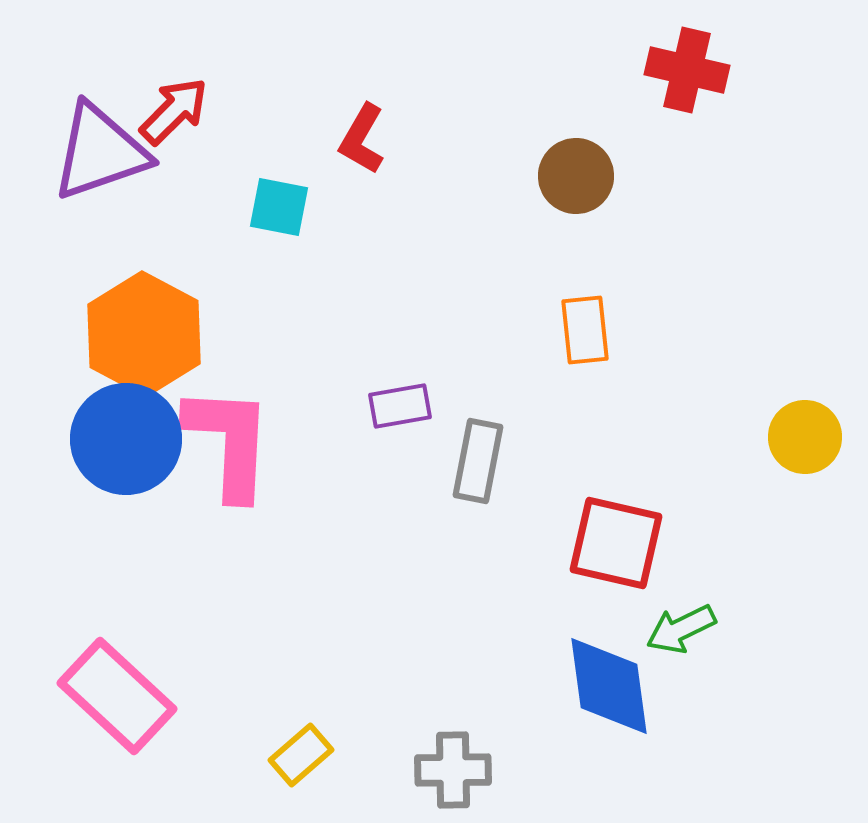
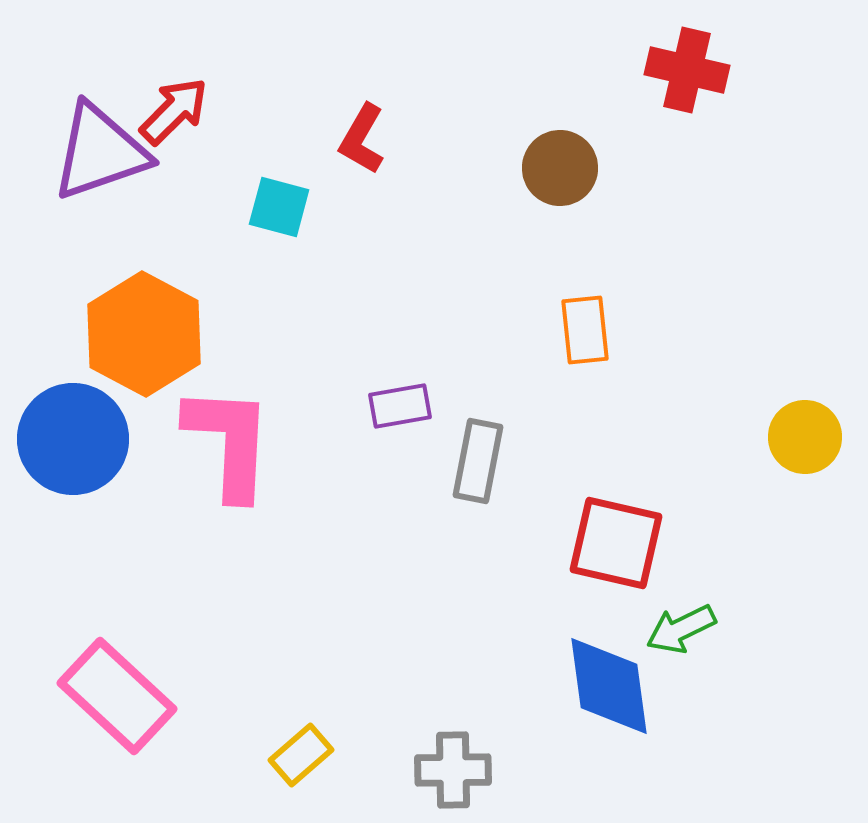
brown circle: moved 16 px left, 8 px up
cyan square: rotated 4 degrees clockwise
blue circle: moved 53 px left
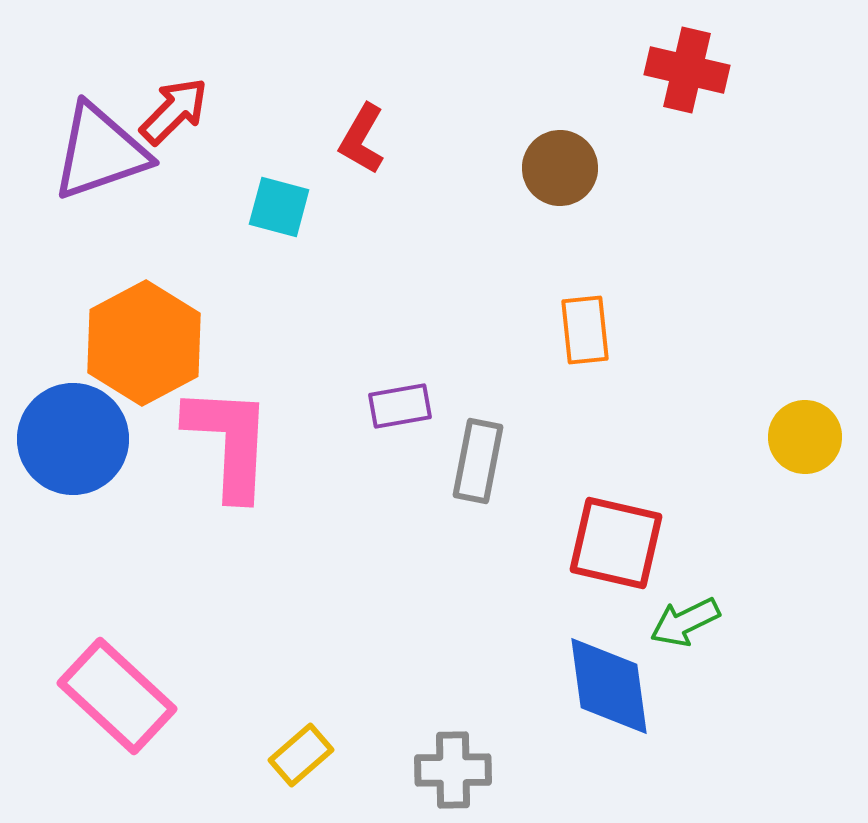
orange hexagon: moved 9 px down; rotated 4 degrees clockwise
green arrow: moved 4 px right, 7 px up
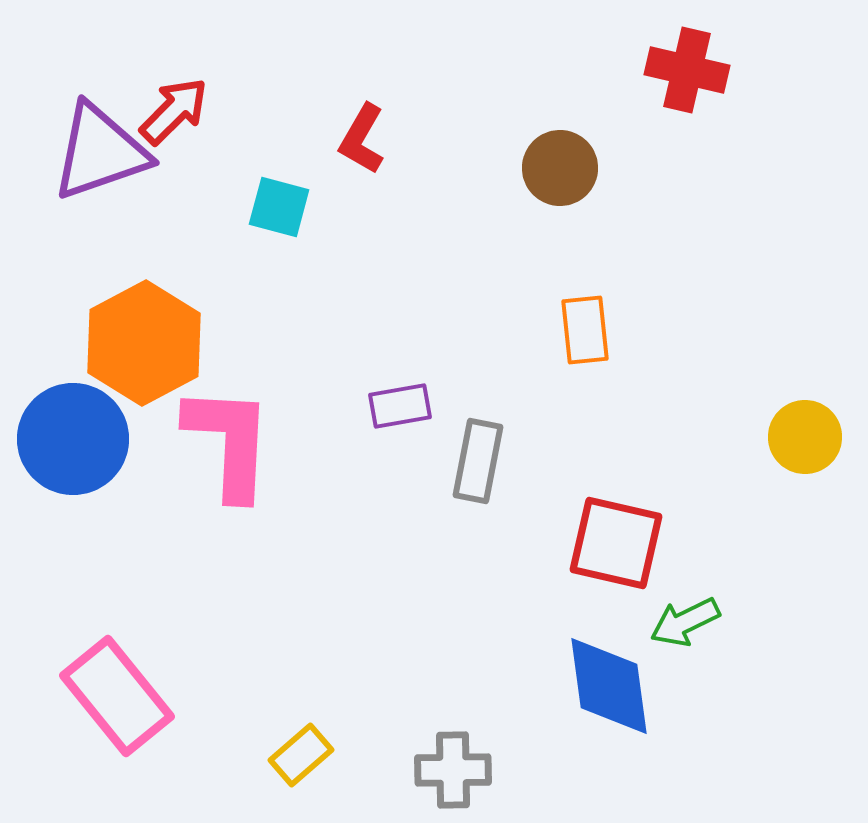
pink rectangle: rotated 8 degrees clockwise
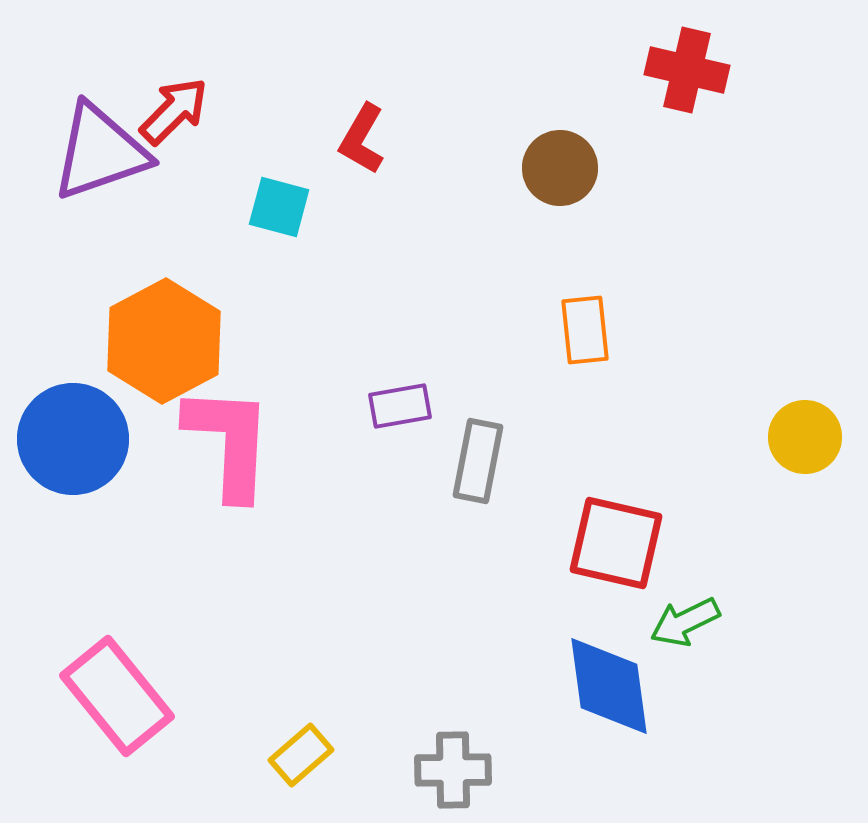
orange hexagon: moved 20 px right, 2 px up
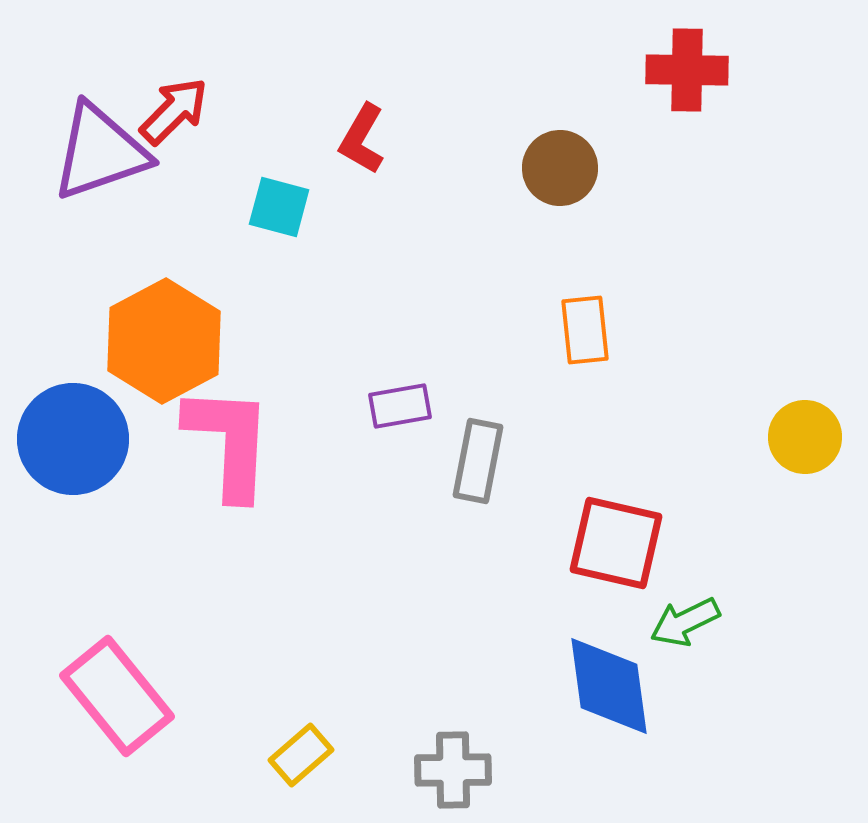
red cross: rotated 12 degrees counterclockwise
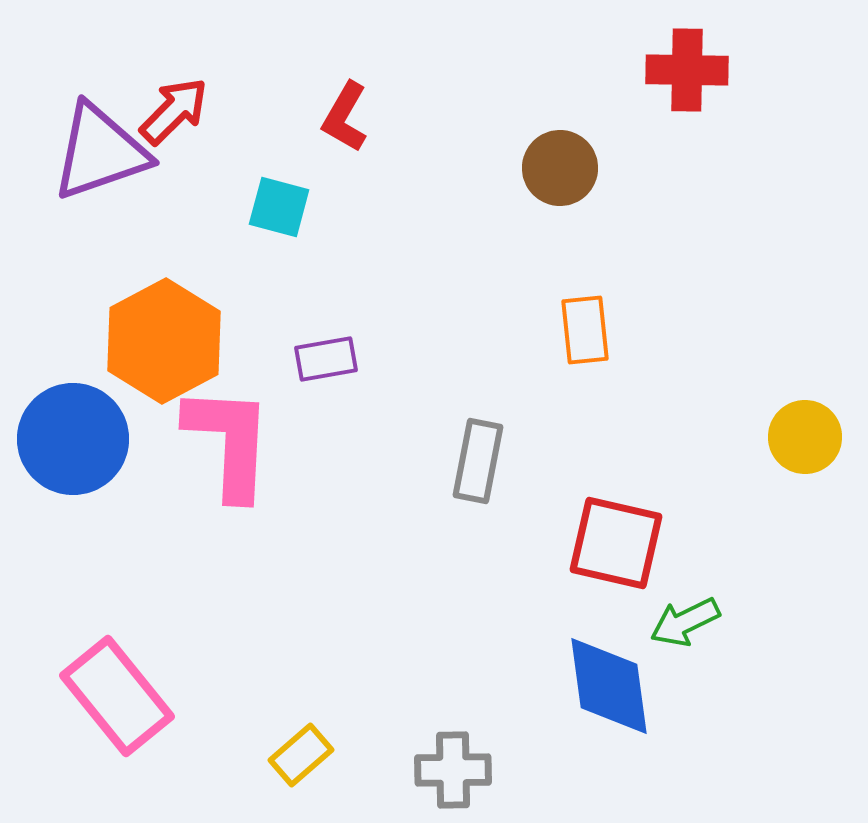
red L-shape: moved 17 px left, 22 px up
purple rectangle: moved 74 px left, 47 px up
